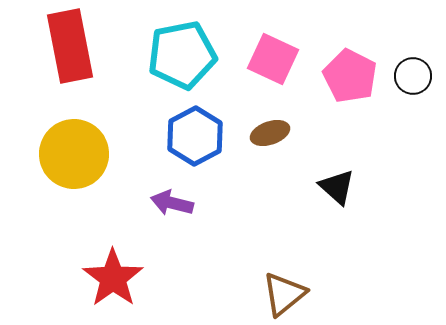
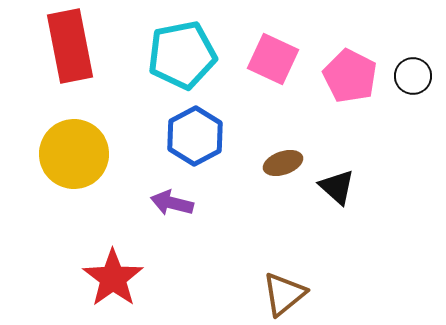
brown ellipse: moved 13 px right, 30 px down
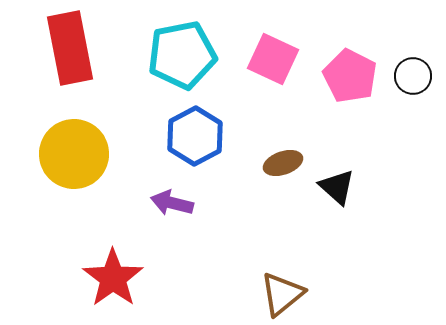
red rectangle: moved 2 px down
brown triangle: moved 2 px left
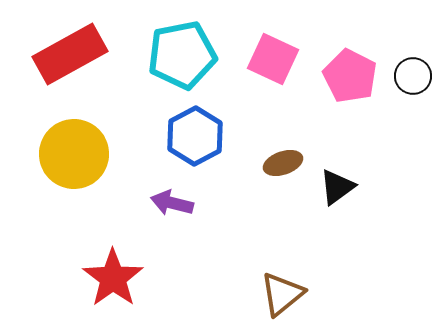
red rectangle: moved 6 px down; rotated 72 degrees clockwise
black triangle: rotated 42 degrees clockwise
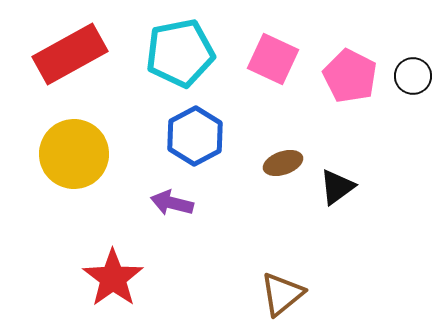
cyan pentagon: moved 2 px left, 2 px up
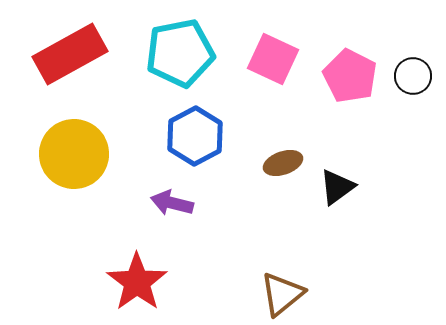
red star: moved 24 px right, 4 px down
